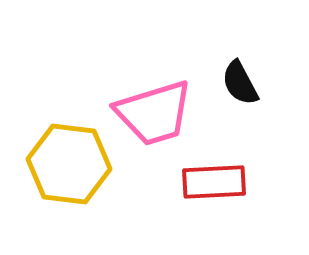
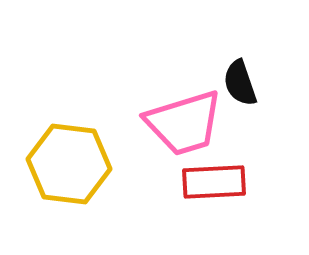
black semicircle: rotated 9 degrees clockwise
pink trapezoid: moved 30 px right, 10 px down
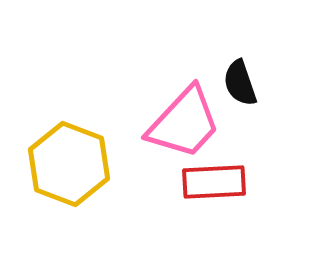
pink trapezoid: rotated 30 degrees counterclockwise
yellow hexagon: rotated 14 degrees clockwise
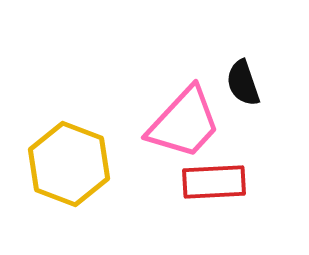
black semicircle: moved 3 px right
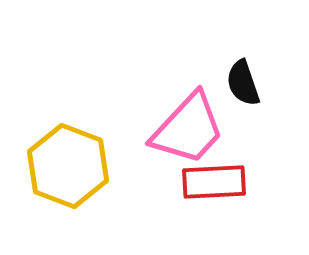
pink trapezoid: moved 4 px right, 6 px down
yellow hexagon: moved 1 px left, 2 px down
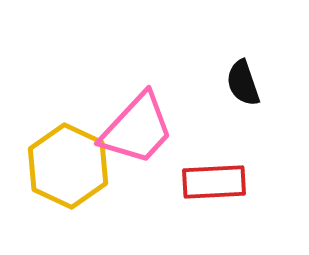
pink trapezoid: moved 51 px left
yellow hexagon: rotated 4 degrees clockwise
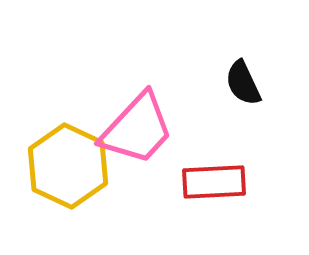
black semicircle: rotated 6 degrees counterclockwise
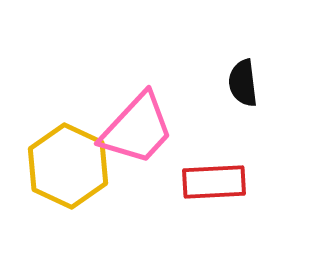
black semicircle: rotated 18 degrees clockwise
